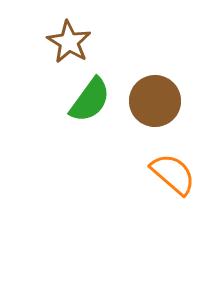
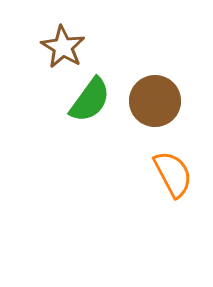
brown star: moved 6 px left, 5 px down
orange semicircle: rotated 21 degrees clockwise
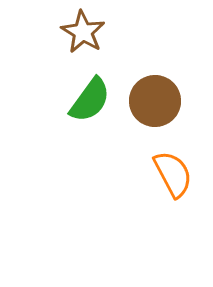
brown star: moved 20 px right, 15 px up
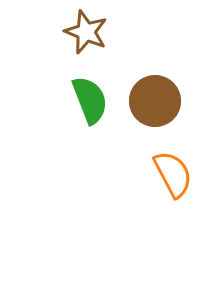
brown star: moved 3 px right; rotated 9 degrees counterclockwise
green semicircle: rotated 57 degrees counterclockwise
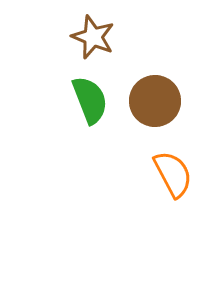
brown star: moved 7 px right, 5 px down
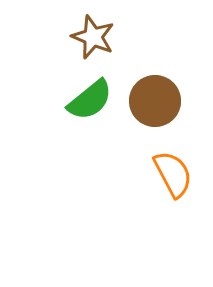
green semicircle: rotated 72 degrees clockwise
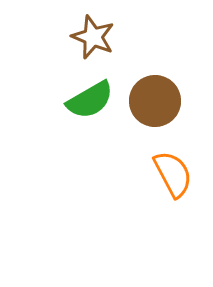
green semicircle: rotated 9 degrees clockwise
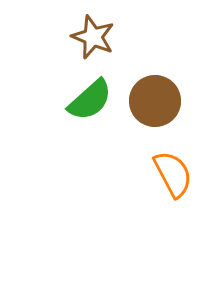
green semicircle: rotated 12 degrees counterclockwise
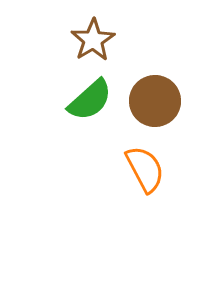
brown star: moved 3 px down; rotated 18 degrees clockwise
orange semicircle: moved 28 px left, 5 px up
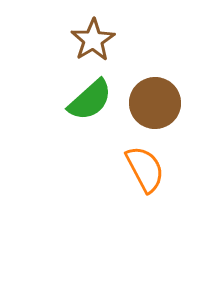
brown circle: moved 2 px down
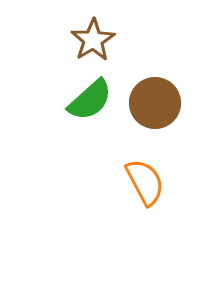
orange semicircle: moved 13 px down
